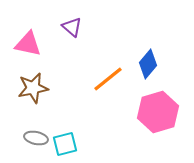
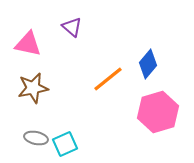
cyan square: rotated 10 degrees counterclockwise
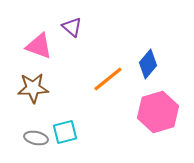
pink triangle: moved 11 px right, 2 px down; rotated 8 degrees clockwise
brown star: rotated 8 degrees clockwise
cyan square: moved 12 px up; rotated 10 degrees clockwise
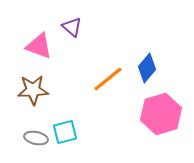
blue diamond: moved 1 px left, 4 px down
brown star: moved 2 px down
pink hexagon: moved 3 px right, 2 px down
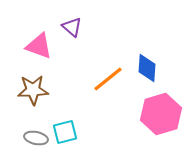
blue diamond: rotated 36 degrees counterclockwise
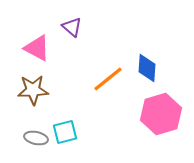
pink triangle: moved 2 px left, 2 px down; rotated 8 degrees clockwise
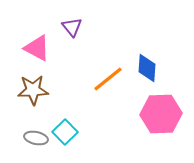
purple triangle: rotated 10 degrees clockwise
pink hexagon: rotated 15 degrees clockwise
cyan square: rotated 30 degrees counterclockwise
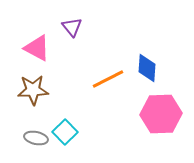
orange line: rotated 12 degrees clockwise
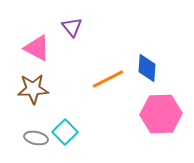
brown star: moved 1 px up
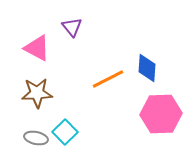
brown star: moved 4 px right, 4 px down
